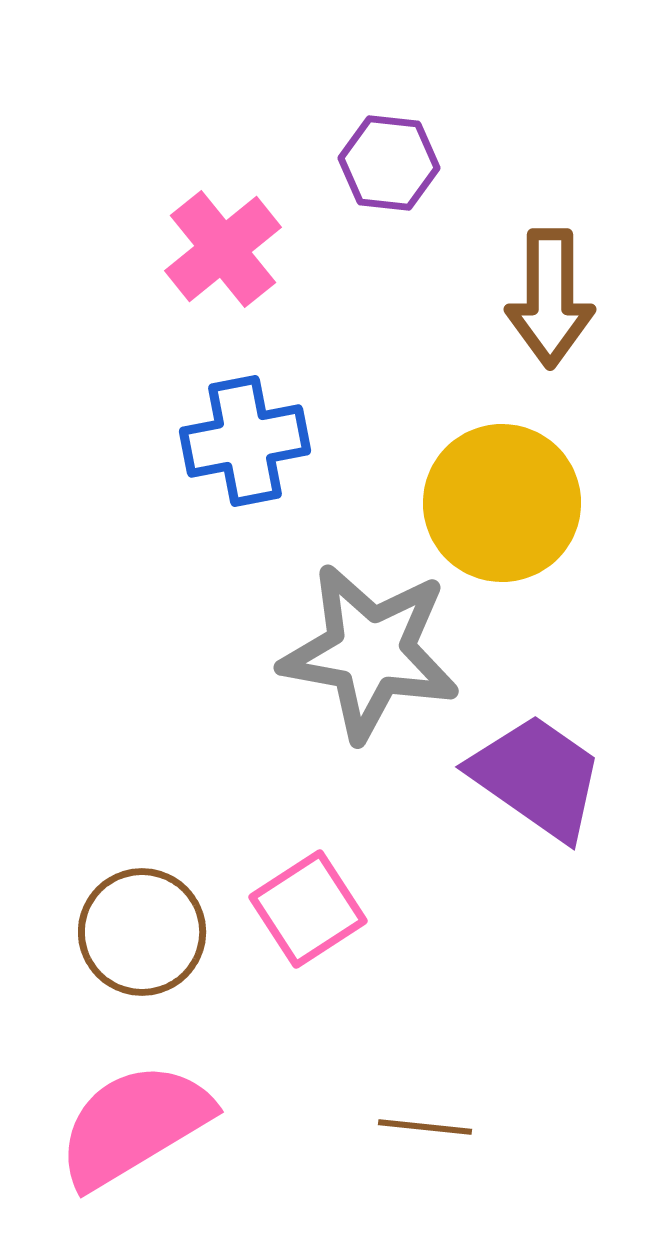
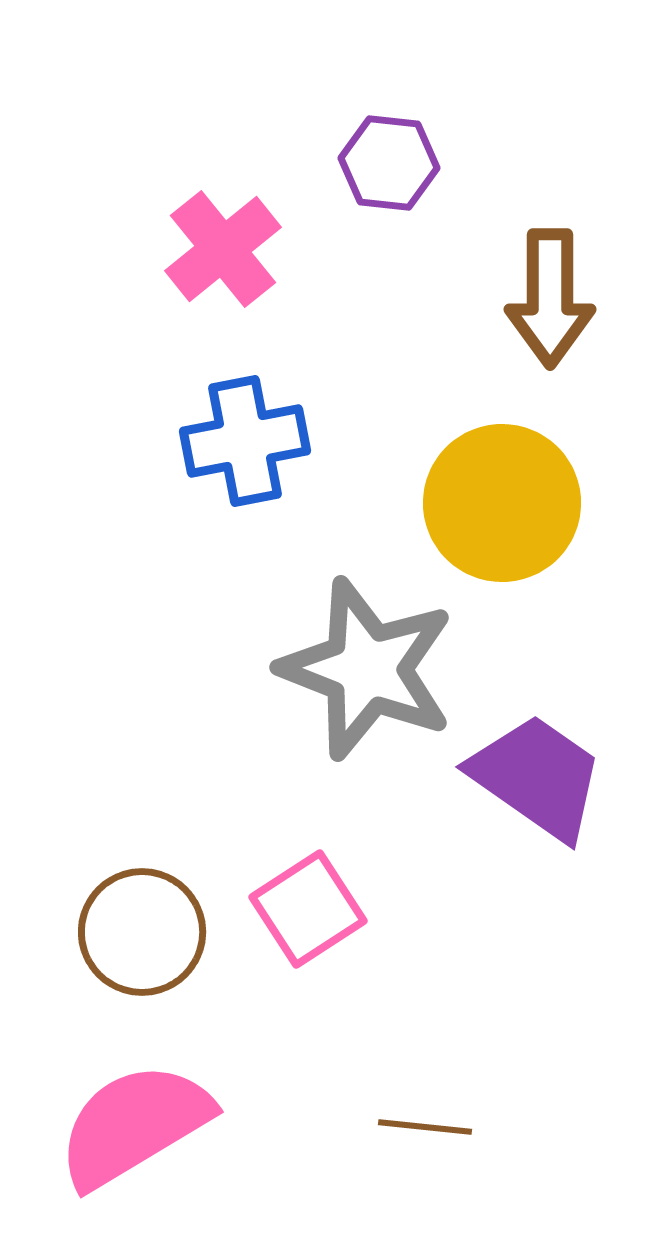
gray star: moved 3 px left, 17 px down; rotated 11 degrees clockwise
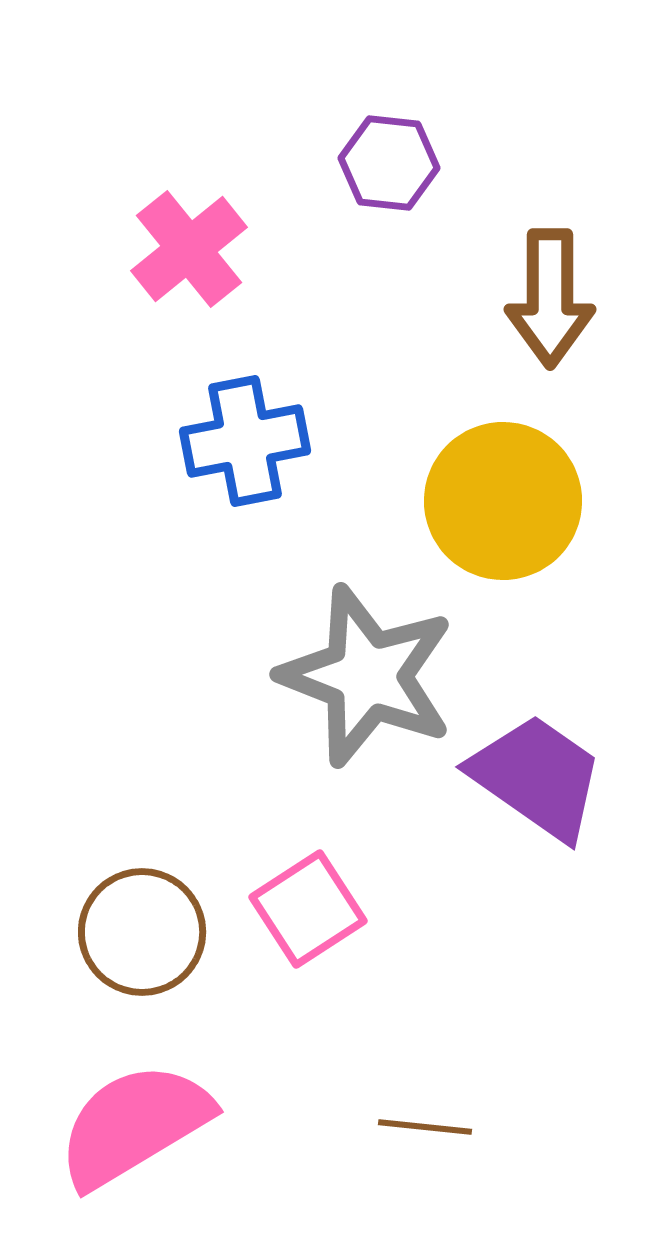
pink cross: moved 34 px left
yellow circle: moved 1 px right, 2 px up
gray star: moved 7 px down
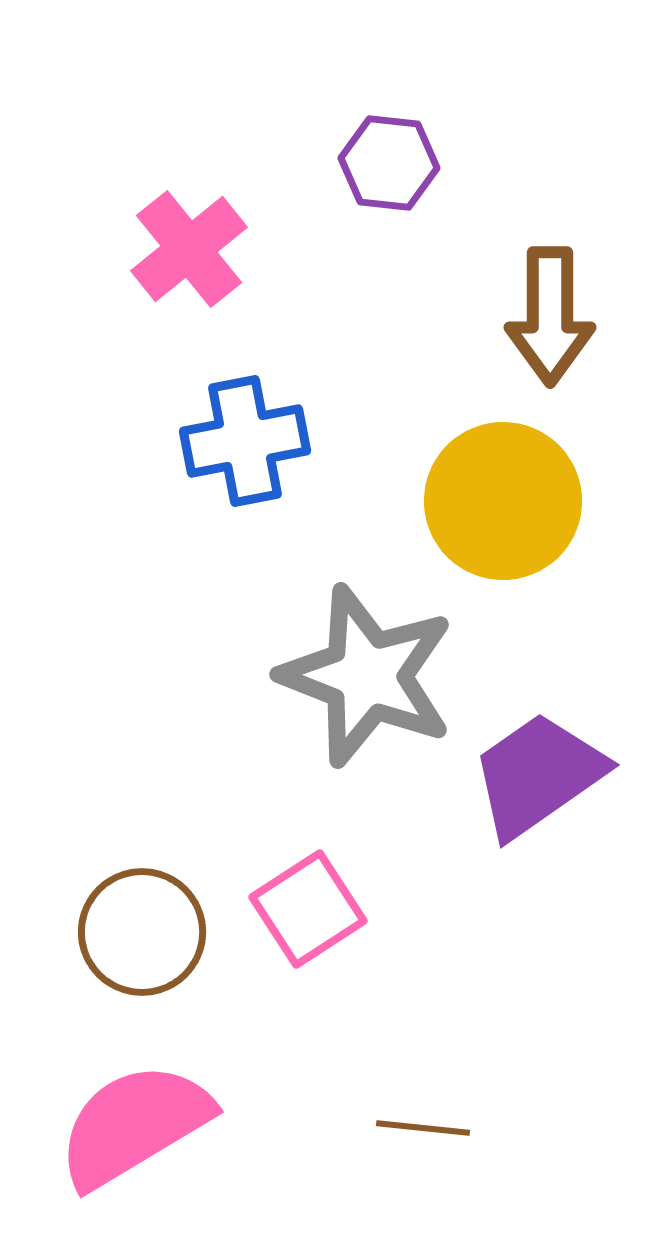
brown arrow: moved 18 px down
purple trapezoid: moved 1 px right, 2 px up; rotated 70 degrees counterclockwise
brown line: moved 2 px left, 1 px down
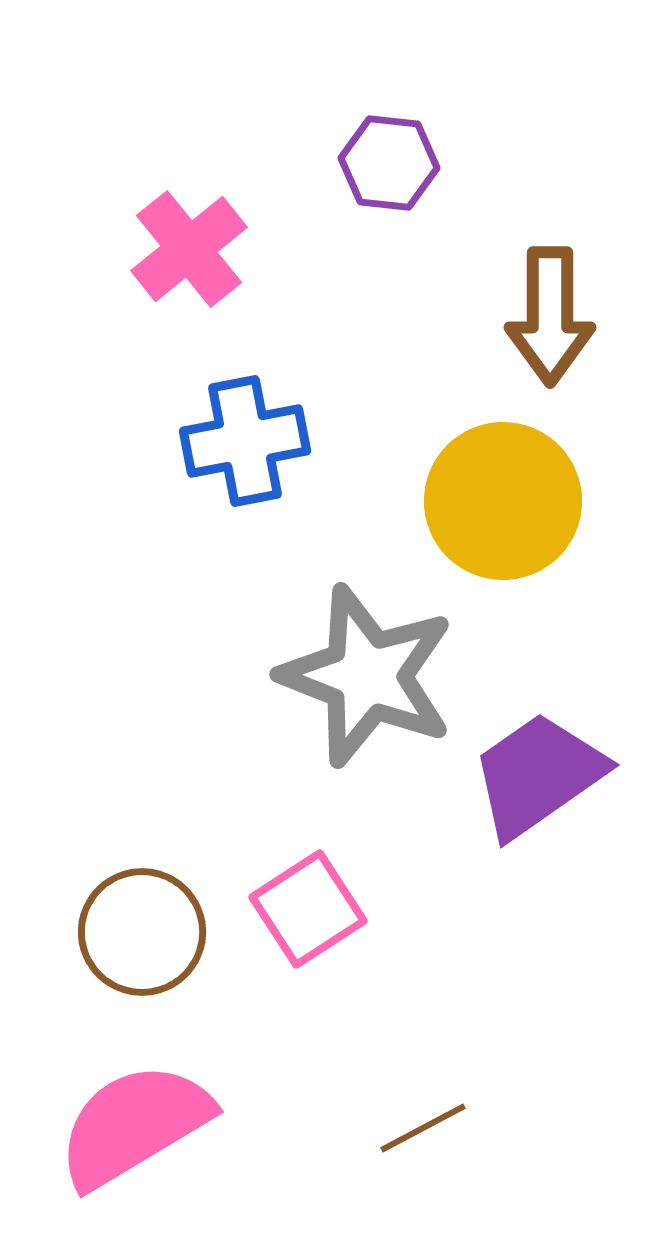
brown line: rotated 34 degrees counterclockwise
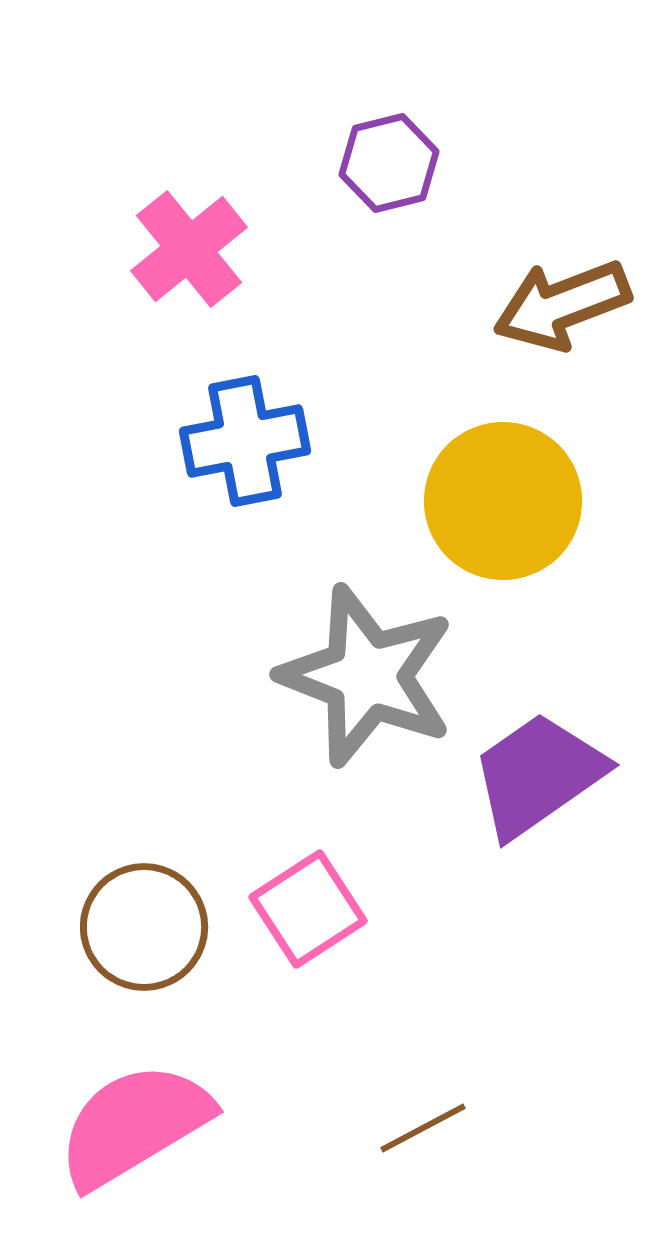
purple hexagon: rotated 20 degrees counterclockwise
brown arrow: moved 12 px right, 11 px up; rotated 69 degrees clockwise
brown circle: moved 2 px right, 5 px up
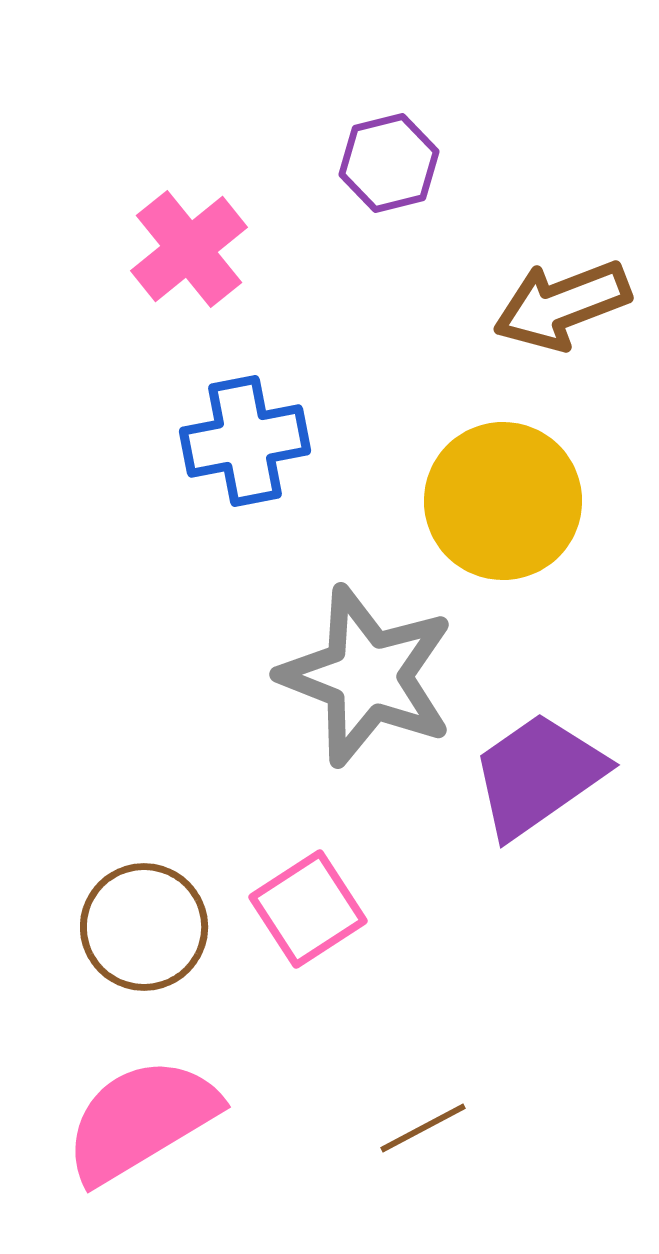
pink semicircle: moved 7 px right, 5 px up
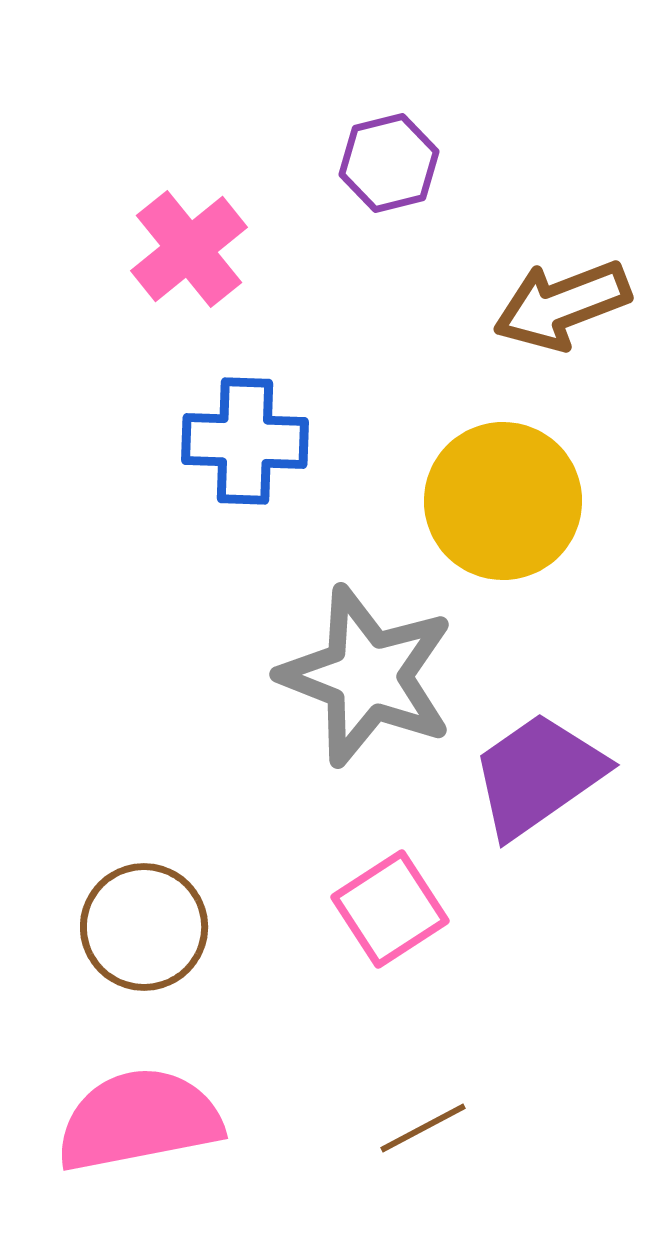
blue cross: rotated 13 degrees clockwise
pink square: moved 82 px right
pink semicircle: moved 2 px left; rotated 20 degrees clockwise
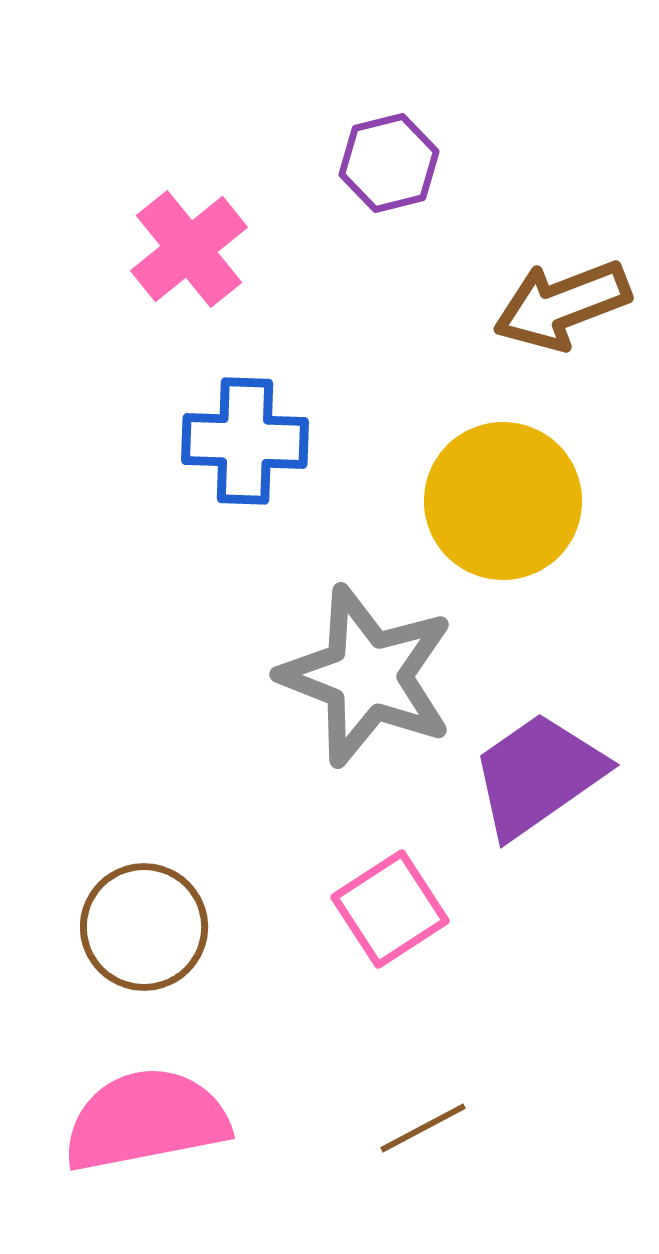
pink semicircle: moved 7 px right
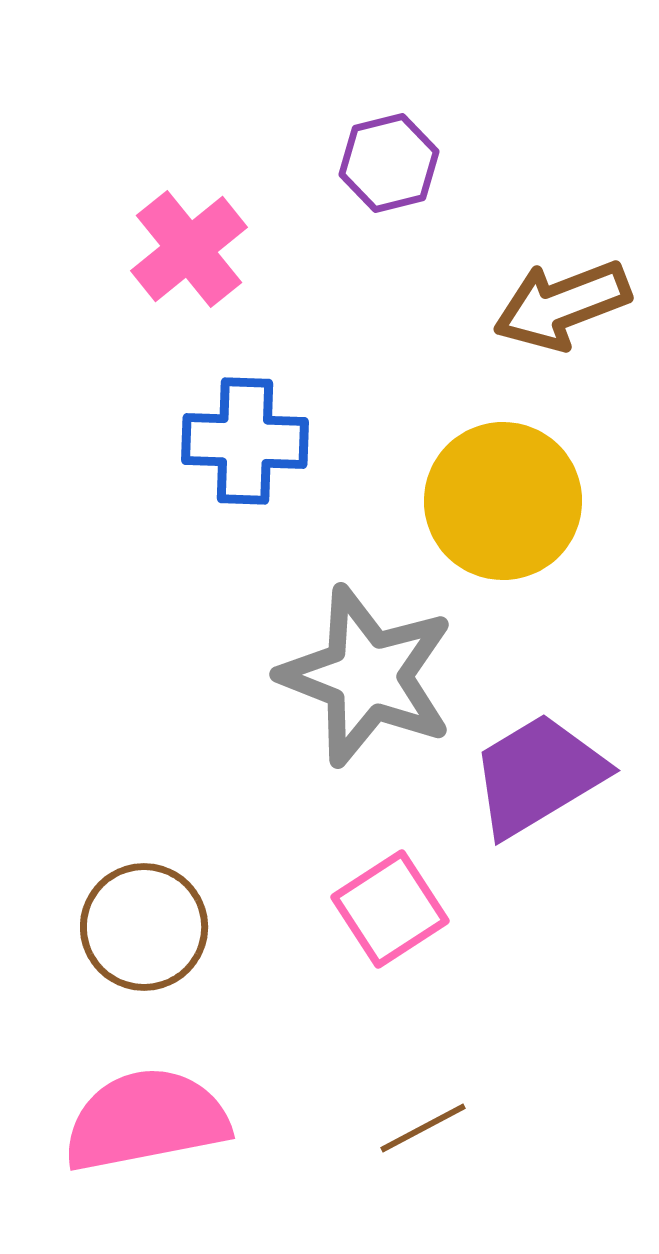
purple trapezoid: rotated 4 degrees clockwise
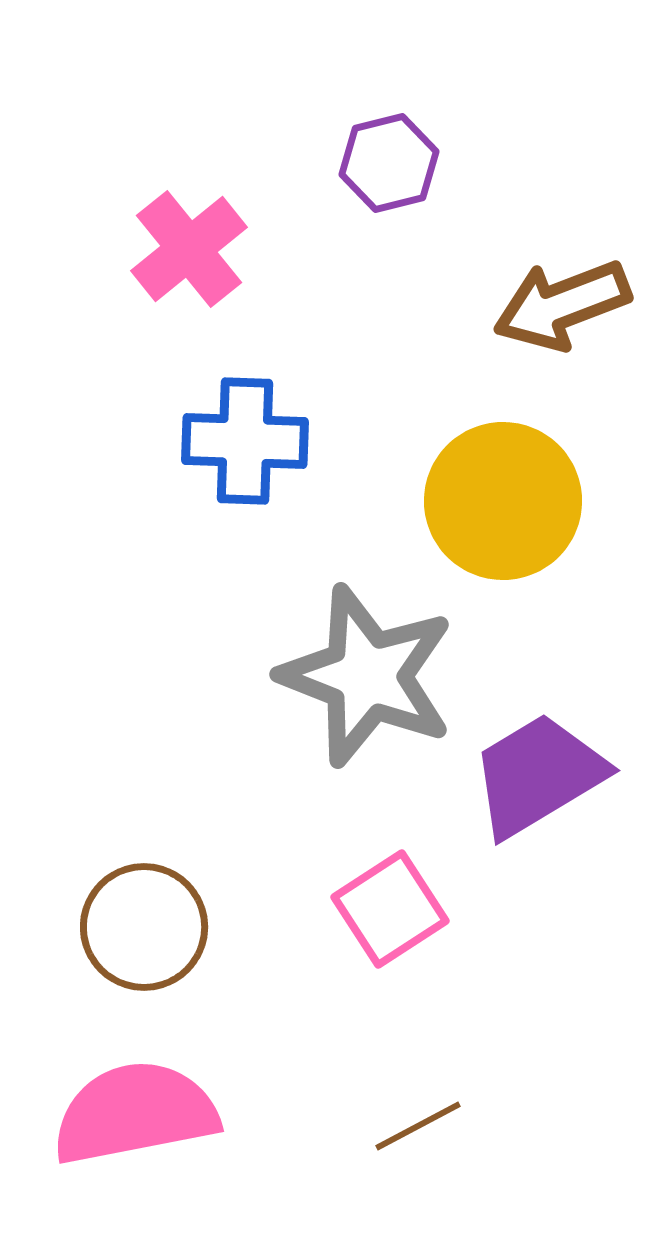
pink semicircle: moved 11 px left, 7 px up
brown line: moved 5 px left, 2 px up
